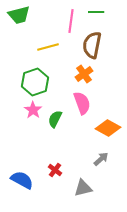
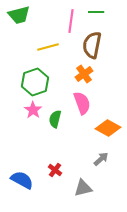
green semicircle: rotated 12 degrees counterclockwise
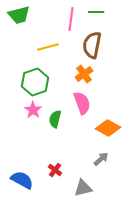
pink line: moved 2 px up
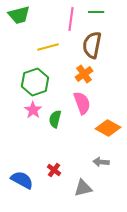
gray arrow: moved 3 px down; rotated 133 degrees counterclockwise
red cross: moved 1 px left
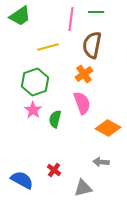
green trapezoid: moved 1 px right, 1 px down; rotated 20 degrees counterclockwise
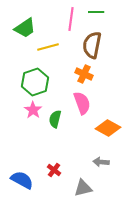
green trapezoid: moved 5 px right, 12 px down
orange cross: rotated 30 degrees counterclockwise
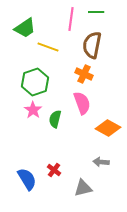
yellow line: rotated 35 degrees clockwise
blue semicircle: moved 5 px right, 1 px up; rotated 30 degrees clockwise
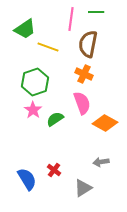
green trapezoid: moved 1 px down
brown semicircle: moved 4 px left, 1 px up
green semicircle: rotated 42 degrees clockwise
orange diamond: moved 3 px left, 5 px up
gray arrow: rotated 14 degrees counterclockwise
gray triangle: rotated 18 degrees counterclockwise
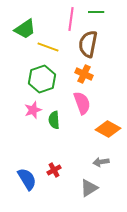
green hexagon: moved 7 px right, 3 px up
pink star: rotated 18 degrees clockwise
green semicircle: moved 1 px left, 1 px down; rotated 60 degrees counterclockwise
orange diamond: moved 3 px right, 6 px down
red cross: rotated 24 degrees clockwise
gray triangle: moved 6 px right
